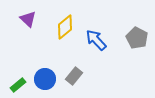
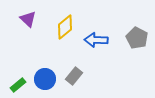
blue arrow: rotated 45 degrees counterclockwise
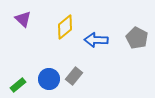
purple triangle: moved 5 px left
blue circle: moved 4 px right
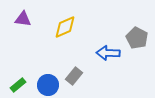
purple triangle: rotated 36 degrees counterclockwise
yellow diamond: rotated 15 degrees clockwise
blue arrow: moved 12 px right, 13 px down
blue circle: moved 1 px left, 6 px down
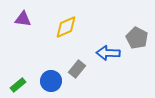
yellow diamond: moved 1 px right
gray rectangle: moved 3 px right, 7 px up
blue circle: moved 3 px right, 4 px up
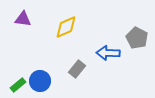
blue circle: moved 11 px left
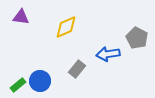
purple triangle: moved 2 px left, 2 px up
blue arrow: moved 1 px down; rotated 10 degrees counterclockwise
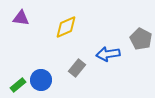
purple triangle: moved 1 px down
gray pentagon: moved 4 px right, 1 px down
gray rectangle: moved 1 px up
blue circle: moved 1 px right, 1 px up
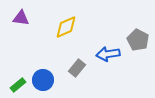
gray pentagon: moved 3 px left, 1 px down
blue circle: moved 2 px right
